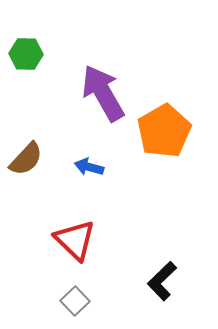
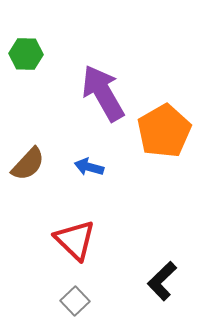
brown semicircle: moved 2 px right, 5 px down
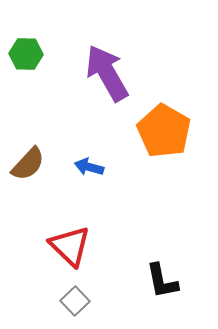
purple arrow: moved 4 px right, 20 px up
orange pentagon: rotated 12 degrees counterclockwise
red triangle: moved 5 px left, 6 px down
black L-shape: rotated 57 degrees counterclockwise
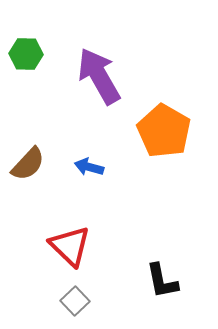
purple arrow: moved 8 px left, 3 px down
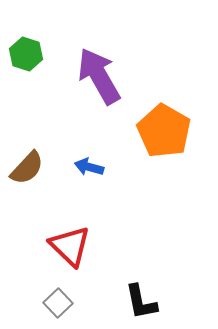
green hexagon: rotated 16 degrees clockwise
brown semicircle: moved 1 px left, 4 px down
black L-shape: moved 21 px left, 21 px down
gray square: moved 17 px left, 2 px down
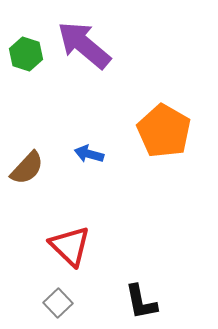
purple arrow: moved 15 px left, 31 px up; rotated 20 degrees counterclockwise
blue arrow: moved 13 px up
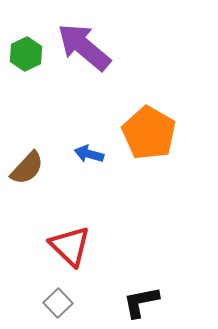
purple arrow: moved 2 px down
green hexagon: rotated 16 degrees clockwise
orange pentagon: moved 15 px left, 2 px down
black L-shape: rotated 90 degrees clockwise
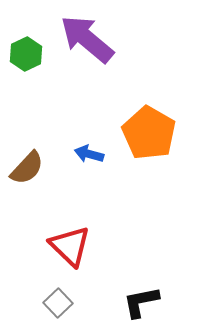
purple arrow: moved 3 px right, 8 px up
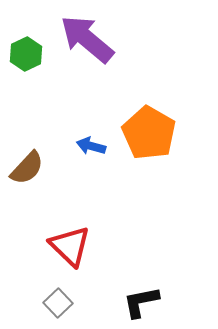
blue arrow: moved 2 px right, 8 px up
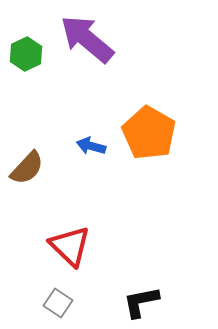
gray square: rotated 12 degrees counterclockwise
